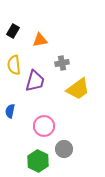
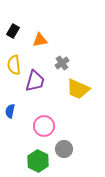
gray cross: rotated 24 degrees counterclockwise
yellow trapezoid: rotated 60 degrees clockwise
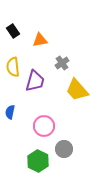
black rectangle: rotated 64 degrees counterclockwise
yellow semicircle: moved 1 px left, 2 px down
yellow trapezoid: moved 1 px left, 1 px down; rotated 25 degrees clockwise
blue semicircle: moved 1 px down
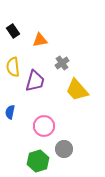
green hexagon: rotated 15 degrees clockwise
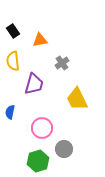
yellow semicircle: moved 6 px up
purple trapezoid: moved 1 px left, 3 px down
yellow trapezoid: moved 9 px down; rotated 15 degrees clockwise
pink circle: moved 2 px left, 2 px down
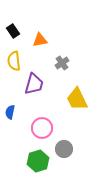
yellow semicircle: moved 1 px right
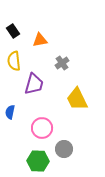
green hexagon: rotated 20 degrees clockwise
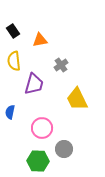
gray cross: moved 1 px left, 2 px down
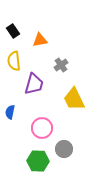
yellow trapezoid: moved 3 px left
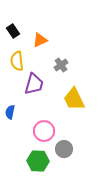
orange triangle: rotated 14 degrees counterclockwise
yellow semicircle: moved 3 px right
pink circle: moved 2 px right, 3 px down
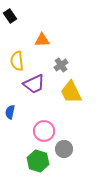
black rectangle: moved 3 px left, 15 px up
orange triangle: moved 2 px right; rotated 21 degrees clockwise
purple trapezoid: rotated 50 degrees clockwise
yellow trapezoid: moved 3 px left, 7 px up
green hexagon: rotated 15 degrees clockwise
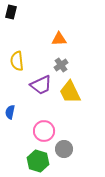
black rectangle: moved 1 px right, 4 px up; rotated 48 degrees clockwise
orange triangle: moved 17 px right, 1 px up
purple trapezoid: moved 7 px right, 1 px down
yellow trapezoid: moved 1 px left
